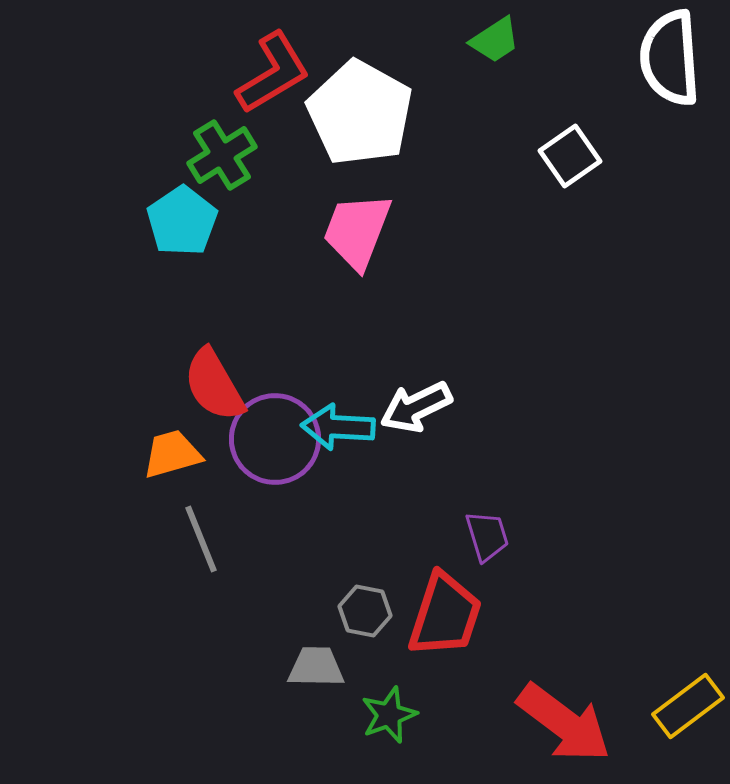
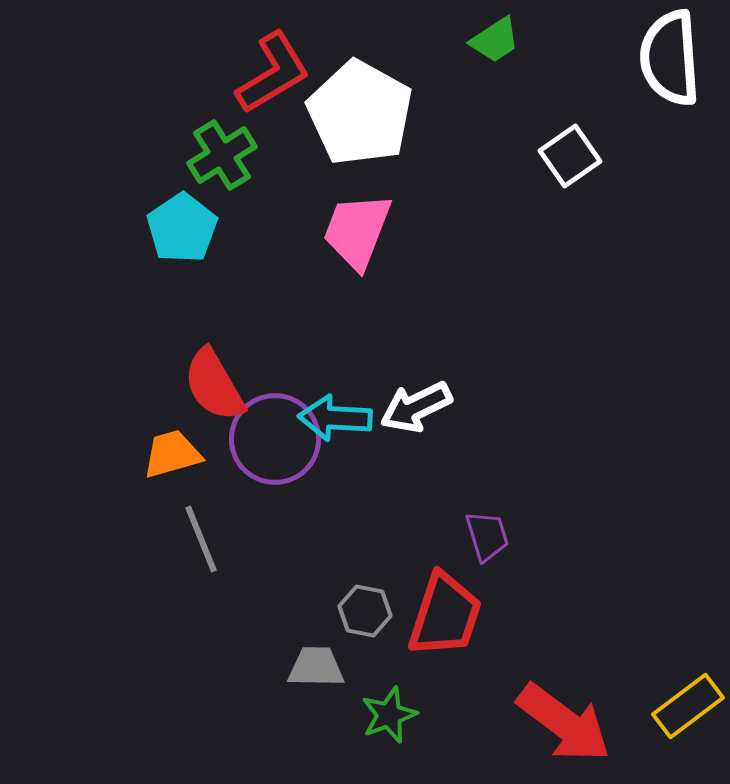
cyan pentagon: moved 7 px down
cyan arrow: moved 3 px left, 9 px up
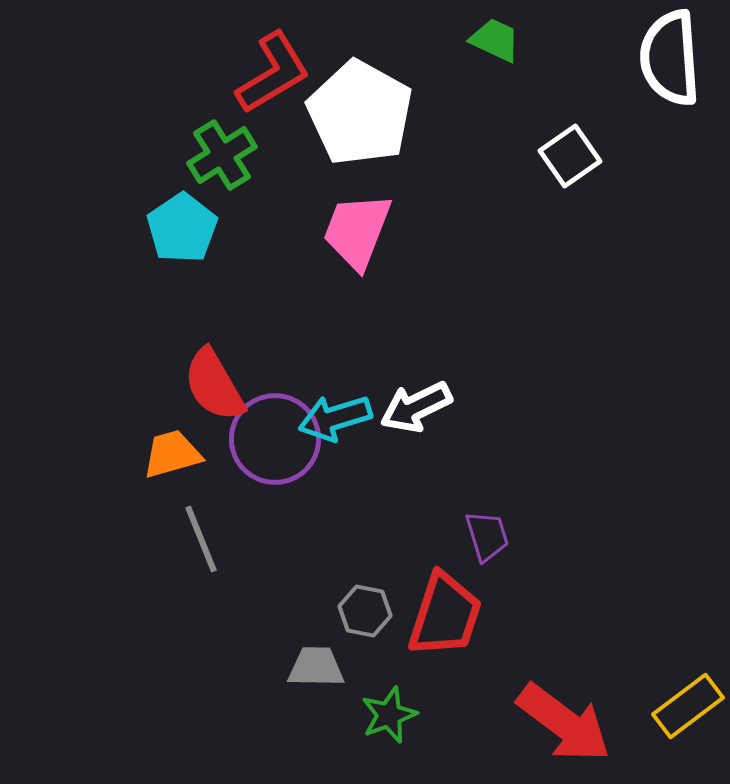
green trapezoid: rotated 122 degrees counterclockwise
cyan arrow: rotated 20 degrees counterclockwise
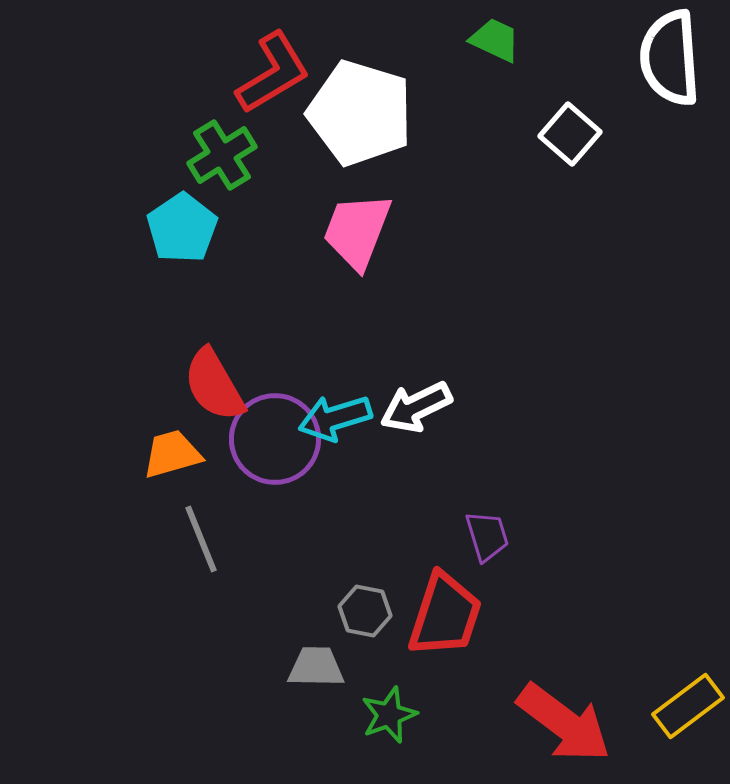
white pentagon: rotated 12 degrees counterclockwise
white square: moved 22 px up; rotated 14 degrees counterclockwise
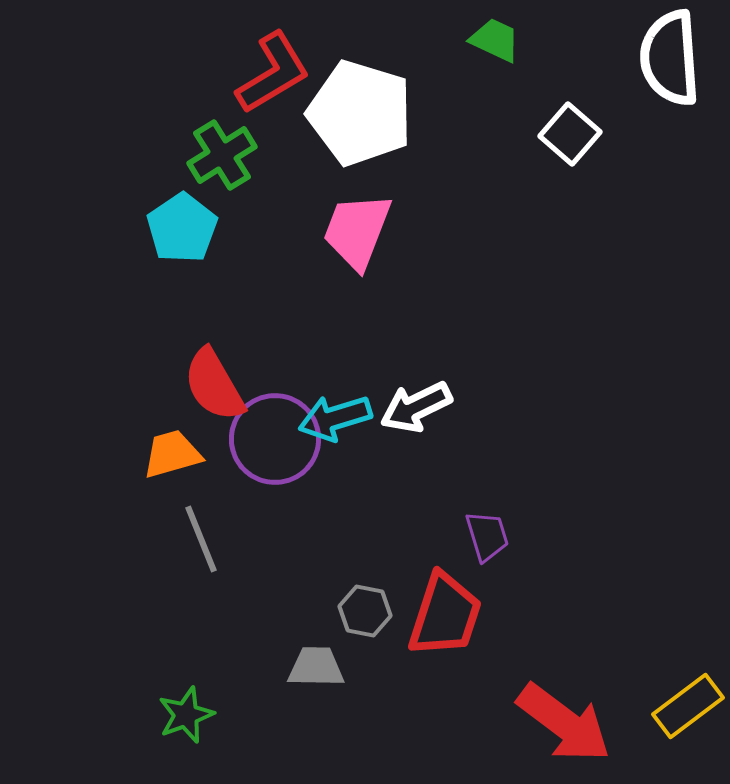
green star: moved 203 px left
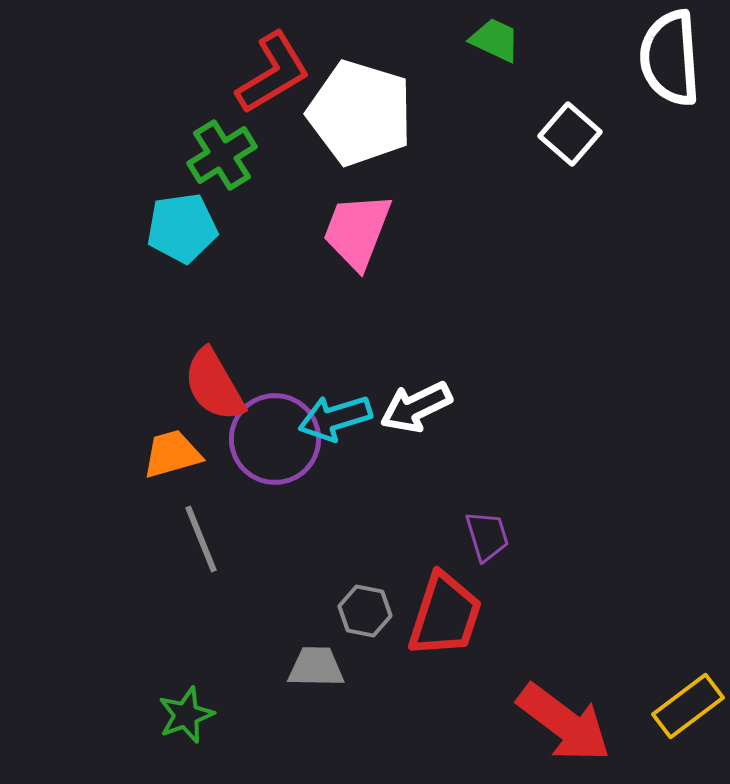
cyan pentagon: rotated 26 degrees clockwise
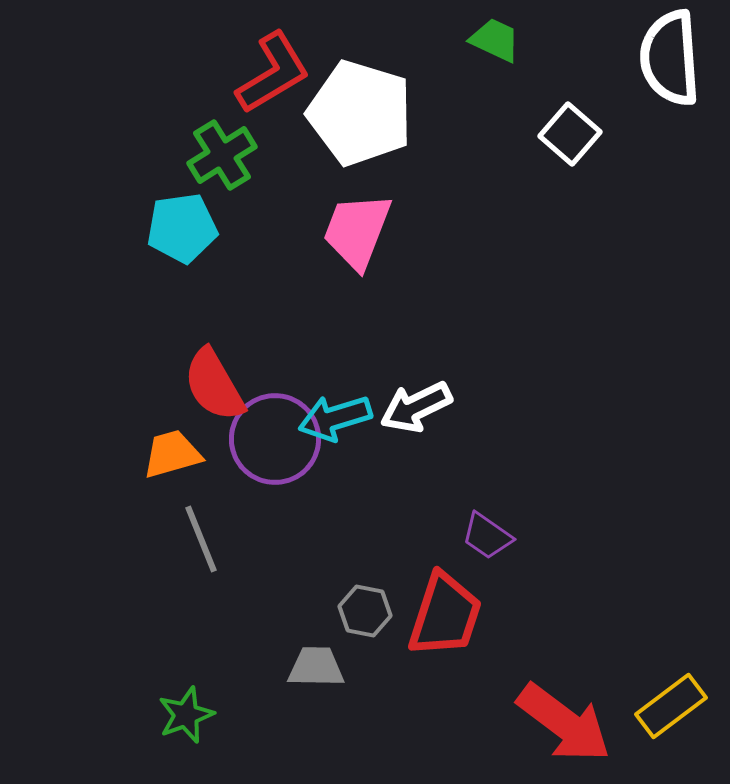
purple trapezoid: rotated 142 degrees clockwise
yellow rectangle: moved 17 px left
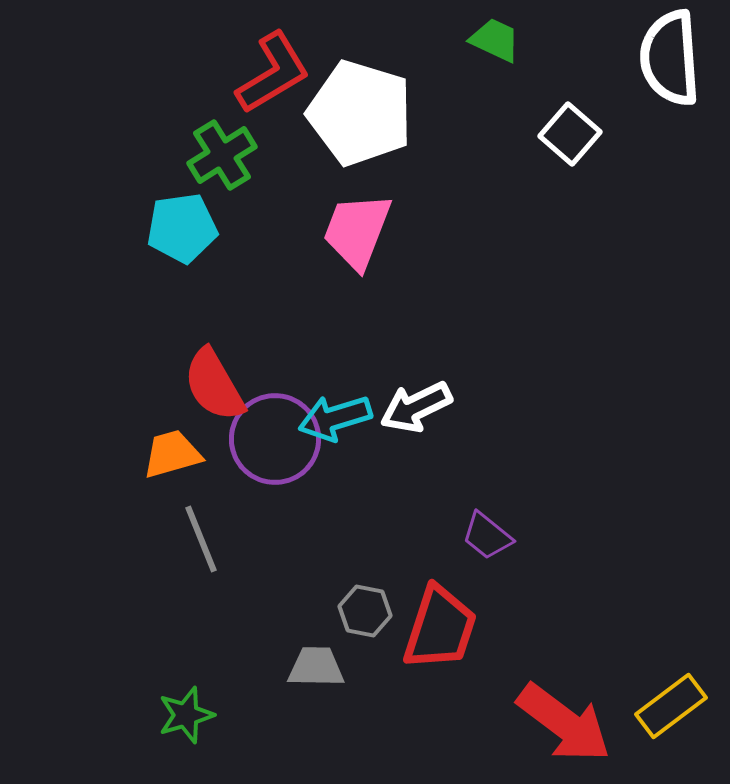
purple trapezoid: rotated 4 degrees clockwise
red trapezoid: moved 5 px left, 13 px down
green star: rotated 4 degrees clockwise
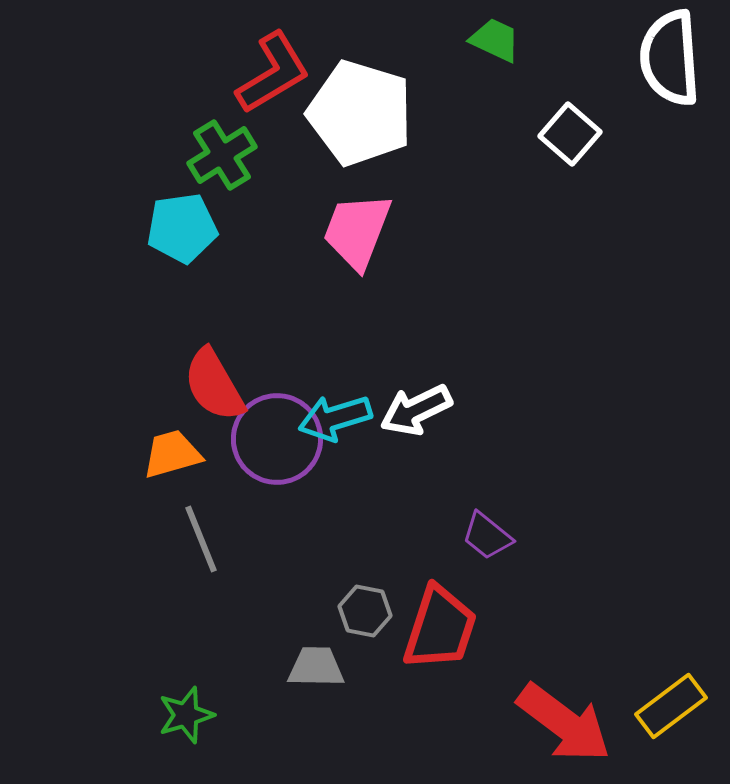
white arrow: moved 3 px down
purple circle: moved 2 px right
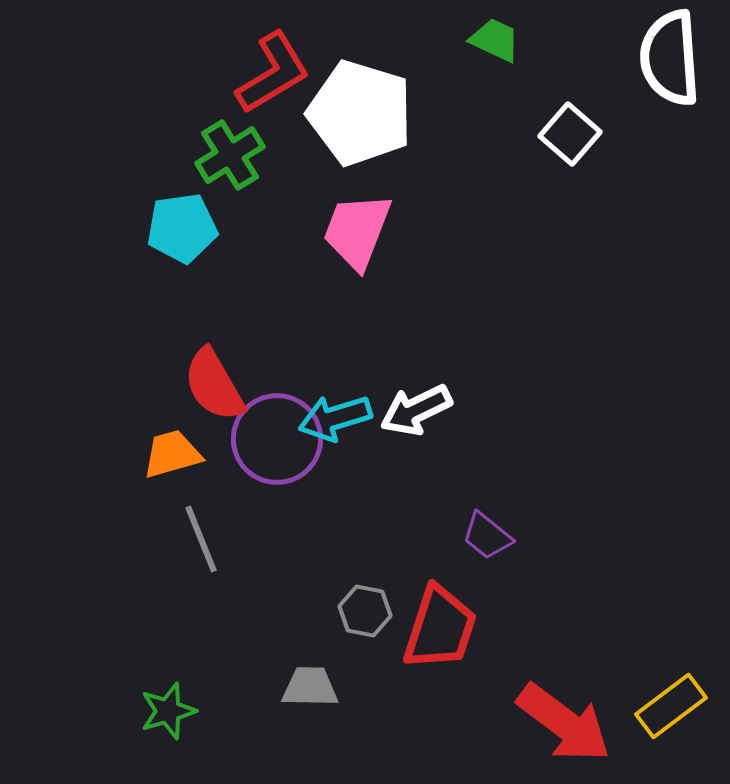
green cross: moved 8 px right
gray trapezoid: moved 6 px left, 20 px down
green star: moved 18 px left, 4 px up
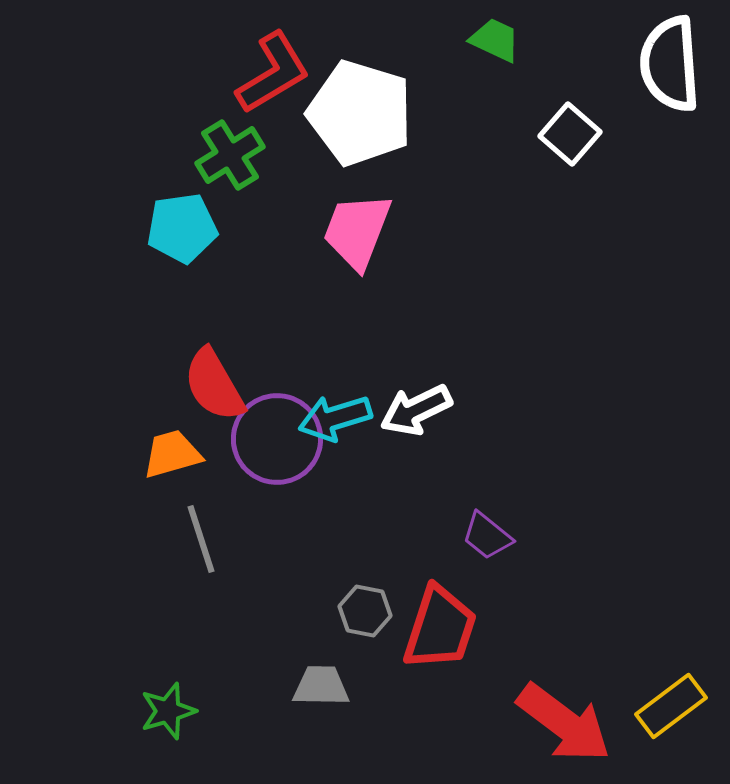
white semicircle: moved 6 px down
gray line: rotated 4 degrees clockwise
gray trapezoid: moved 11 px right, 1 px up
